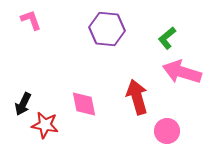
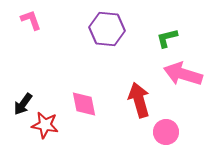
green L-shape: rotated 25 degrees clockwise
pink arrow: moved 1 px right, 2 px down
red arrow: moved 2 px right, 3 px down
black arrow: rotated 10 degrees clockwise
pink circle: moved 1 px left, 1 px down
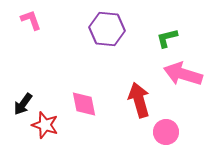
red star: rotated 8 degrees clockwise
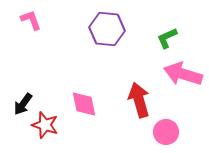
green L-shape: rotated 10 degrees counterclockwise
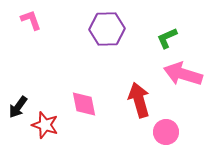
purple hexagon: rotated 8 degrees counterclockwise
black arrow: moved 5 px left, 3 px down
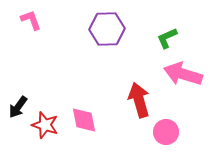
pink diamond: moved 16 px down
